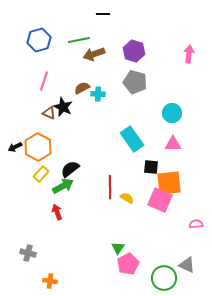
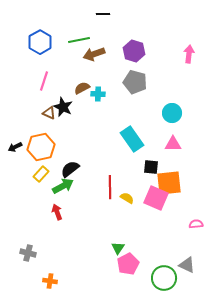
blue hexagon: moved 1 px right, 2 px down; rotated 15 degrees counterclockwise
orange hexagon: moved 3 px right; rotated 20 degrees clockwise
pink square: moved 4 px left, 2 px up
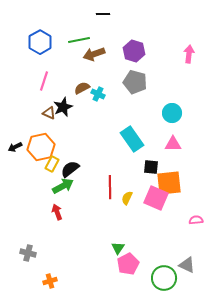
cyan cross: rotated 24 degrees clockwise
black star: rotated 24 degrees clockwise
yellow rectangle: moved 11 px right, 10 px up; rotated 14 degrees counterclockwise
yellow semicircle: rotated 96 degrees counterclockwise
pink semicircle: moved 4 px up
orange cross: rotated 24 degrees counterclockwise
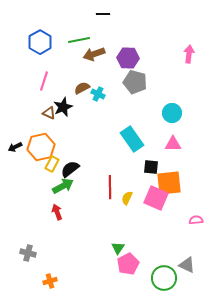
purple hexagon: moved 6 px left, 7 px down; rotated 15 degrees counterclockwise
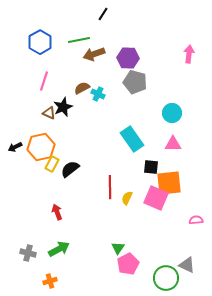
black line: rotated 56 degrees counterclockwise
green arrow: moved 4 px left, 63 px down
green circle: moved 2 px right
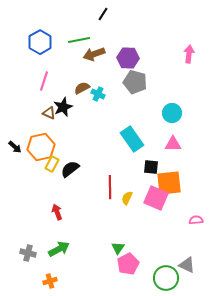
black arrow: rotated 112 degrees counterclockwise
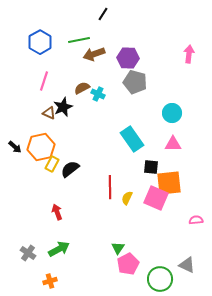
gray cross: rotated 21 degrees clockwise
green circle: moved 6 px left, 1 px down
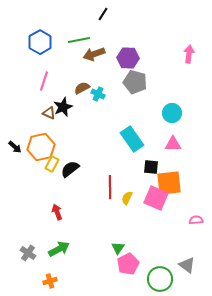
gray triangle: rotated 12 degrees clockwise
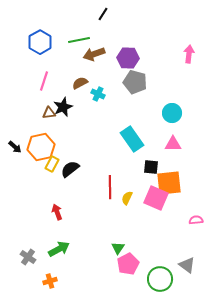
brown semicircle: moved 2 px left, 5 px up
brown triangle: rotated 32 degrees counterclockwise
gray cross: moved 4 px down
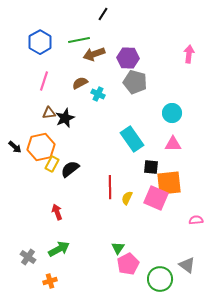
black star: moved 2 px right, 11 px down
